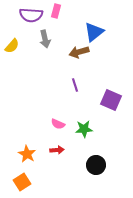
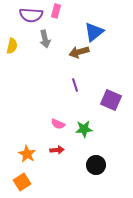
yellow semicircle: rotated 28 degrees counterclockwise
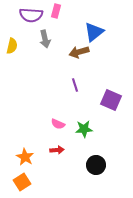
orange star: moved 2 px left, 3 px down
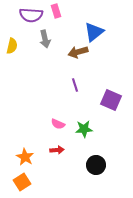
pink rectangle: rotated 32 degrees counterclockwise
brown arrow: moved 1 px left
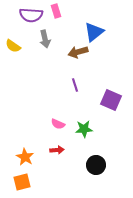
yellow semicircle: moved 1 px right; rotated 112 degrees clockwise
orange square: rotated 18 degrees clockwise
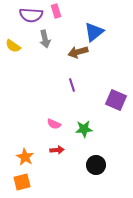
purple line: moved 3 px left
purple square: moved 5 px right
pink semicircle: moved 4 px left
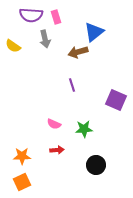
pink rectangle: moved 6 px down
orange star: moved 3 px left, 1 px up; rotated 30 degrees counterclockwise
orange square: rotated 12 degrees counterclockwise
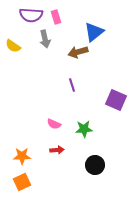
black circle: moved 1 px left
